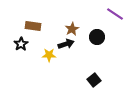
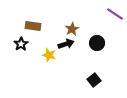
black circle: moved 6 px down
yellow star: rotated 16 degrees clockwise
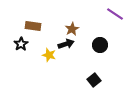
black circle: moved 3 px right, 2 px down
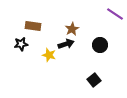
black star: rotated 24 degrees clockwise
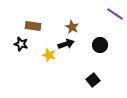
brown star: moved 2 px up; rotated 16 degrees counterclockwise
black star: rotated 24 degrees clockwise
black square: moved 1 px left
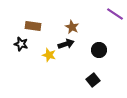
black circle: moved 1 px left, 5 px down
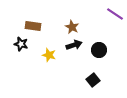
black arrow: moved 8 px right, 1 px down
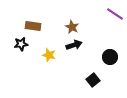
black star: rotated 24 degrees counterclockwise
black circle: moved 11 px right, 7 px down
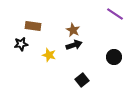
brown star: moved 1 px right, 3 px down
black circle: moved 4 px right
black square: moved 11 px left
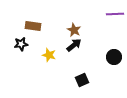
purple line: rotated 36 degrees counterclockwise
brown star: moved 1 px right
black arrow: rotated 21 degrees counterclockwise
black square: rotated 16 degrees clockwise
